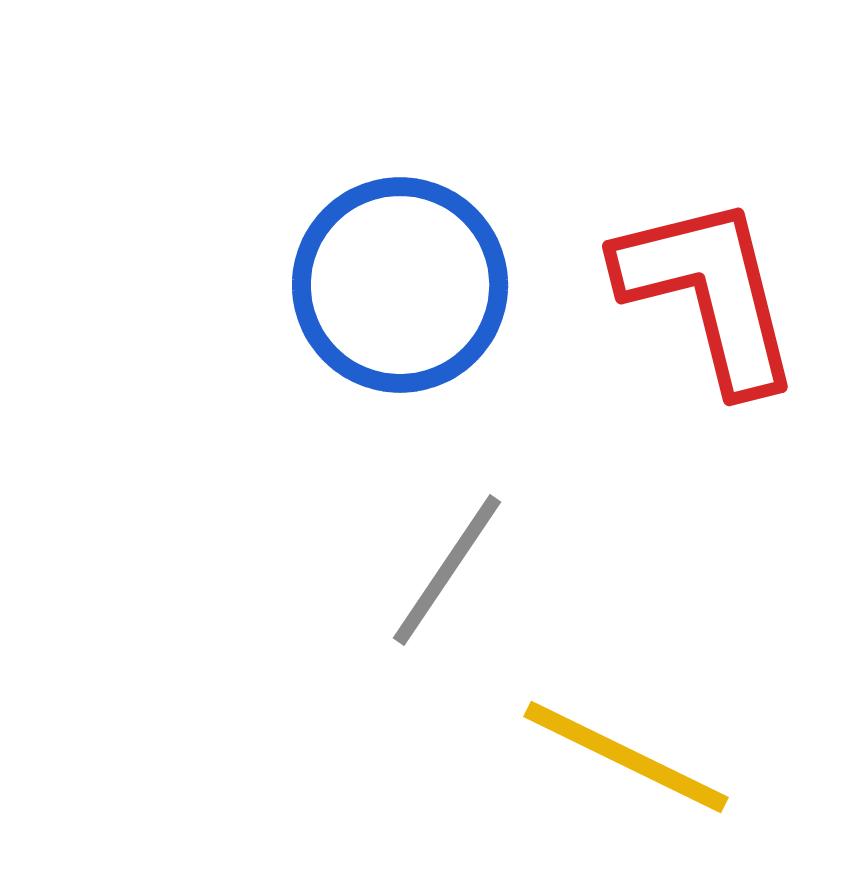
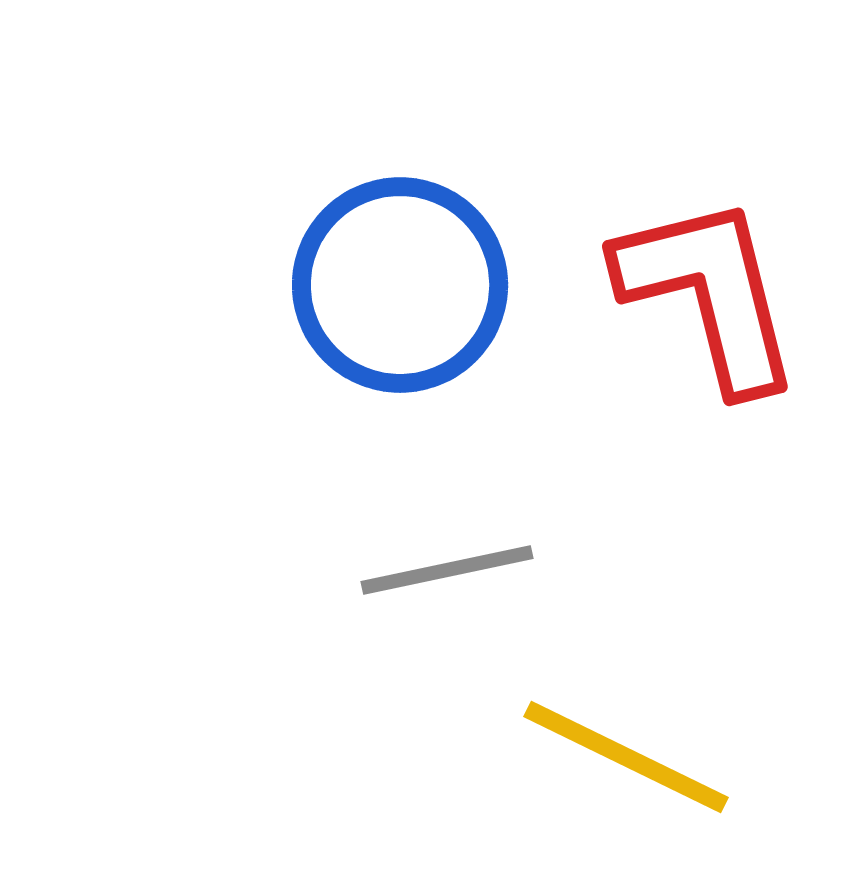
gray line: rotated 44 degrees clockwise
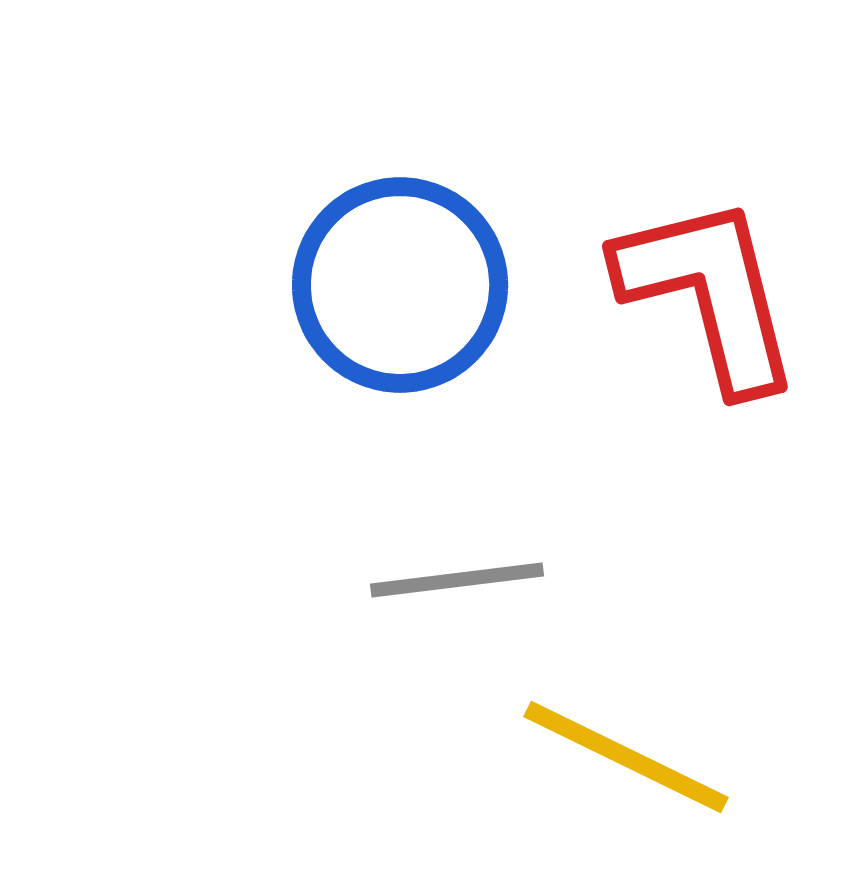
gray line: moved 10 px right, 10 px down; rotated 5 degrees clockwise
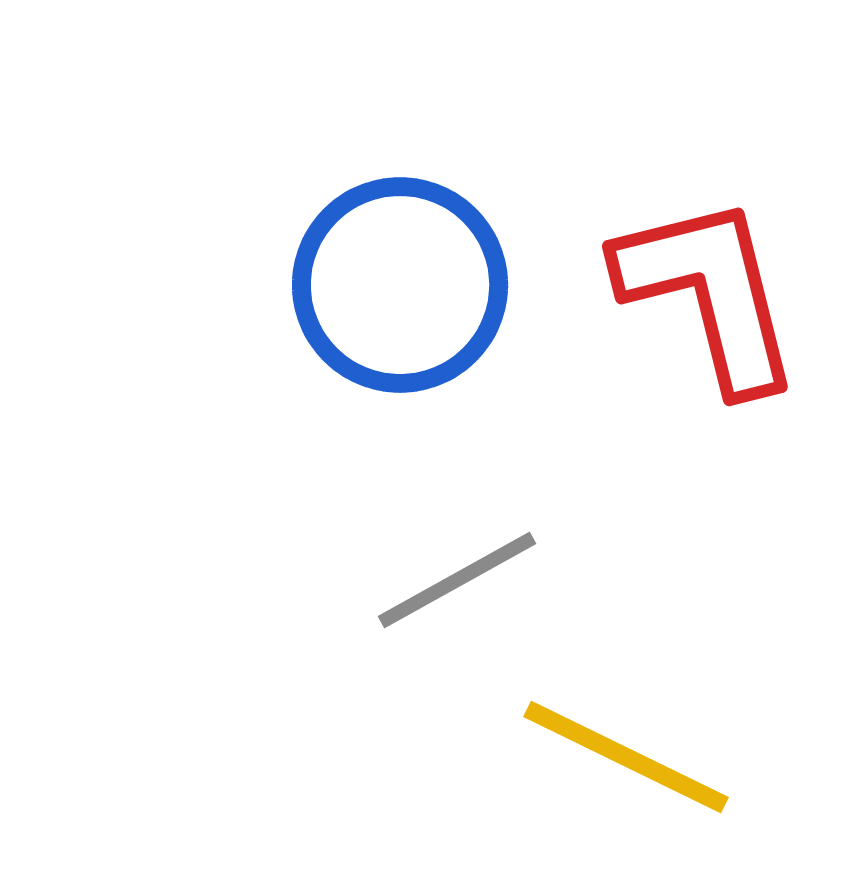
gray line: rotated 22 degrees counterclockwise
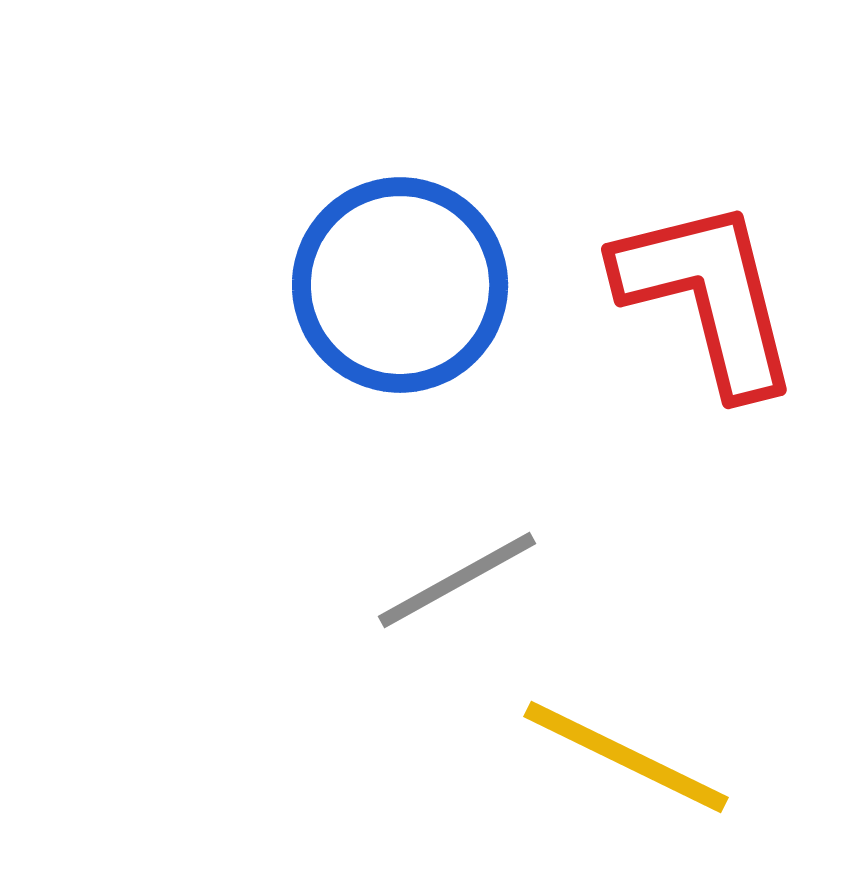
red L-shape: moved 1 px left, 3 px down
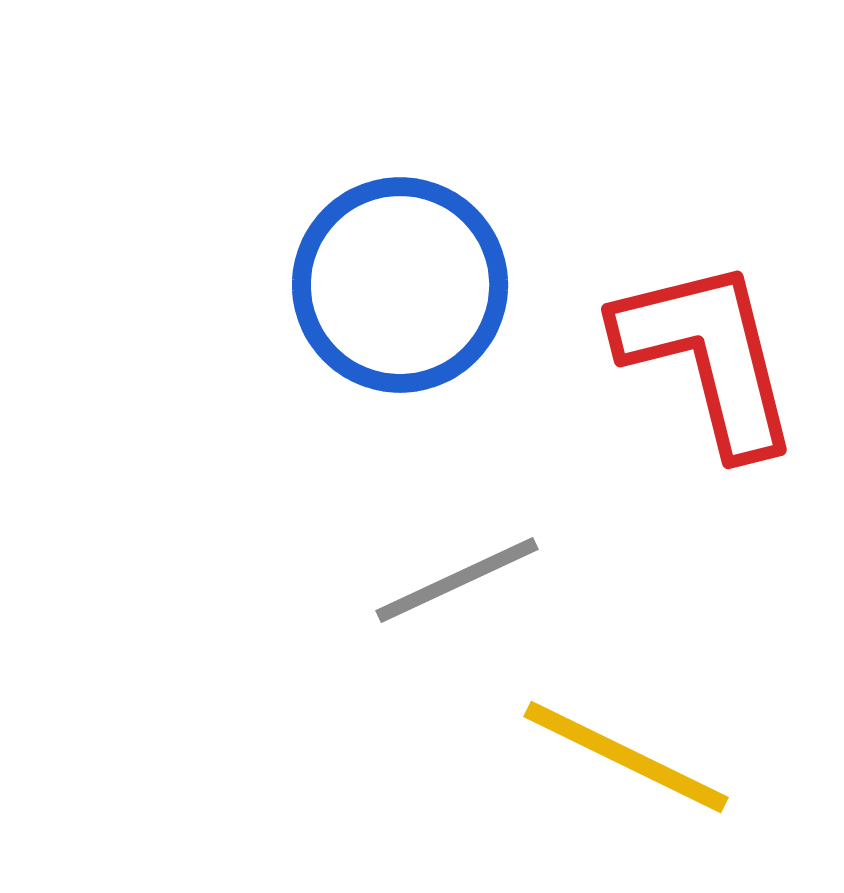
red L-shape: moved 60 px down
gray line: rotated 4 degrees clockwise
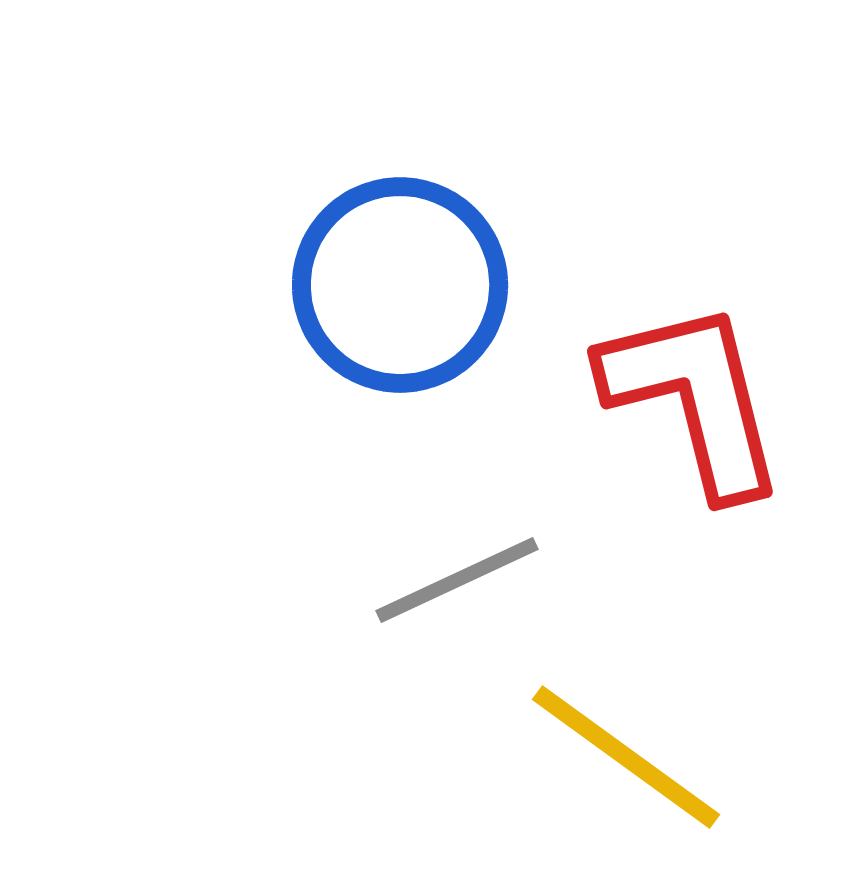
red L-shape: moved 14 px left, 42 px down
yellow line: rotated 10 degrees clockwise
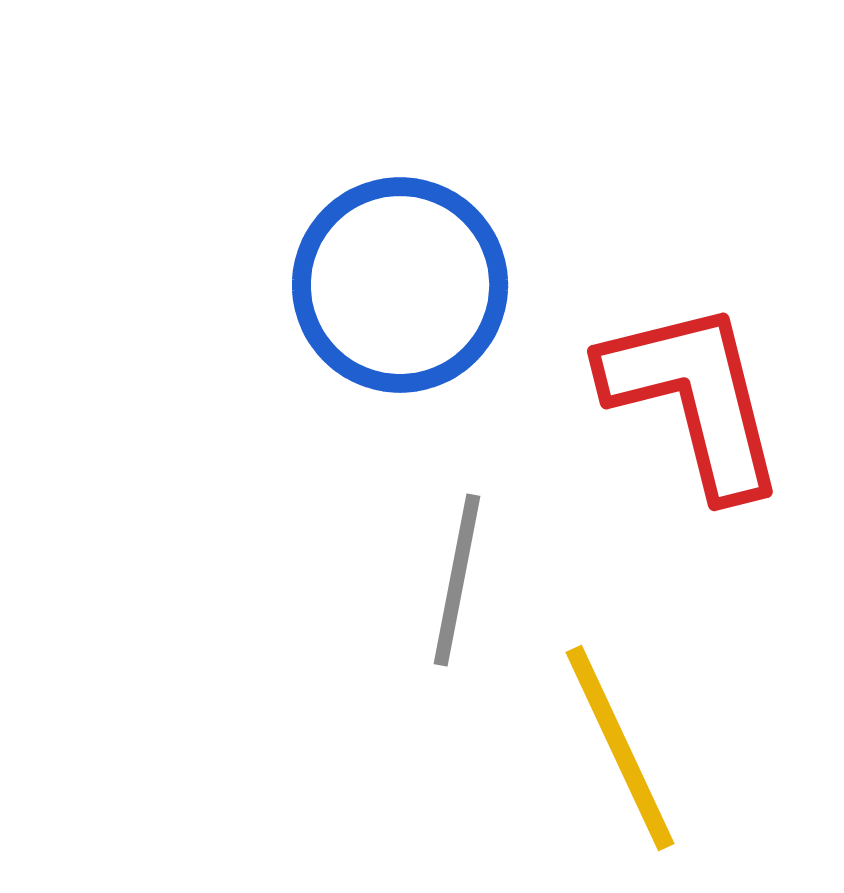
gray line: rotated 54 degrees counterclockwise
yellow line: moved 6 px left, 9 px up; rotated 29 degrees clockwise
